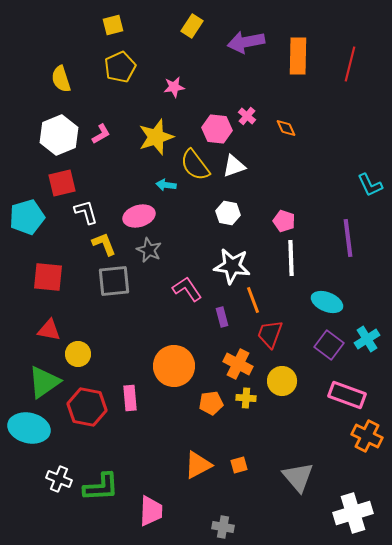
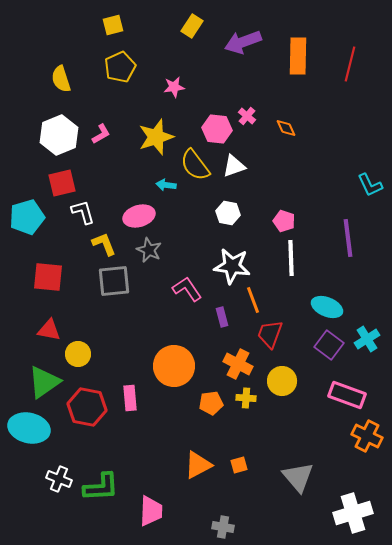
purple arrow at (246, 42): moved 3 px left; rotated 9 degrees counterclockwise
white L-shape at (86, 212): moved 3 px left
cyan ellipse at (327, 302): moved 5 px down
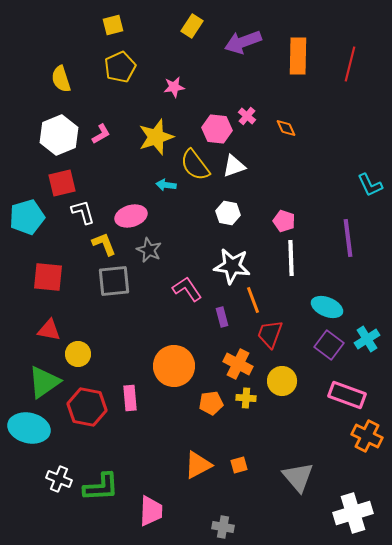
pink ellipse at (139, 216): moved 8 px left
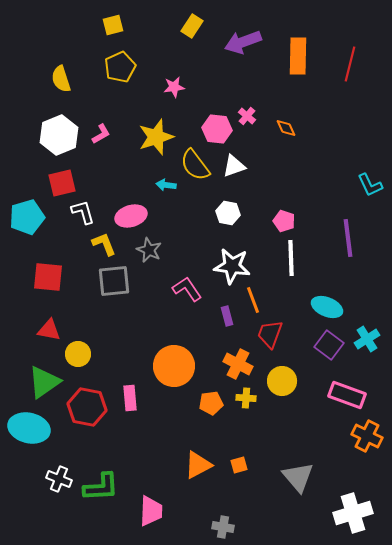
purple rectangle at (222, 317): moved 5 px right, 1 px up
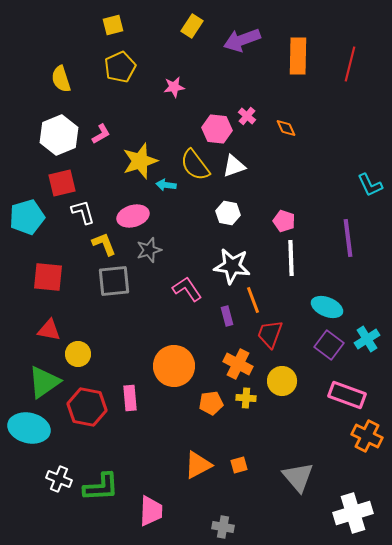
purple arrow at (243, 42): moved 1 px left, 2 px up
yellow star at (156, 137): moved 16 px left, 24 px down
pink ellipse at (131, 216): moved 2 px right
gray star at (149, 250): rotated 30 degrees clockwise
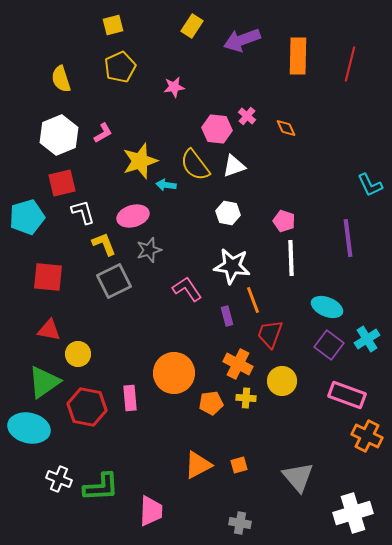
pink L-shape at (101, 134): moved 2 px right, 1 px up
gray square at (114, 281): rotated 20 degrees counterclockwise
orange circle at (174, 366): moved 7 px down
gray cross at (223, 527): moved 17 px right, 4 px up
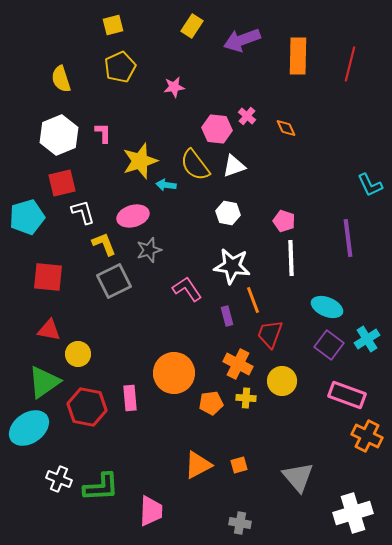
pink L-shape at (103, 133): rotated 60 degrees counterclockwise
cyan ellipse at (29, 428): rotated 48 degrees counterclockwise
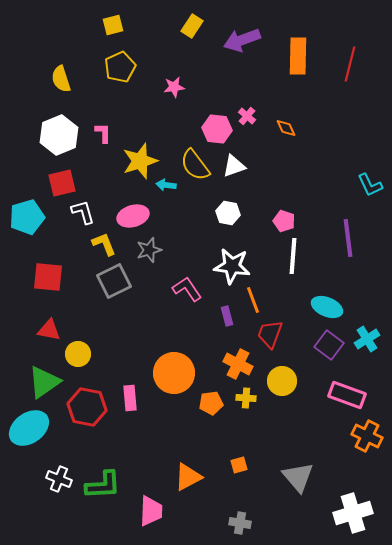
white line at (291, 258): moved 2 px right, 2 px up; rotated 6 degrees clockwise
orange triangle at (198, 465): moved 10 px left, 12 px down
green L-shape at (101, 487): moved 2 px right, 2 px up
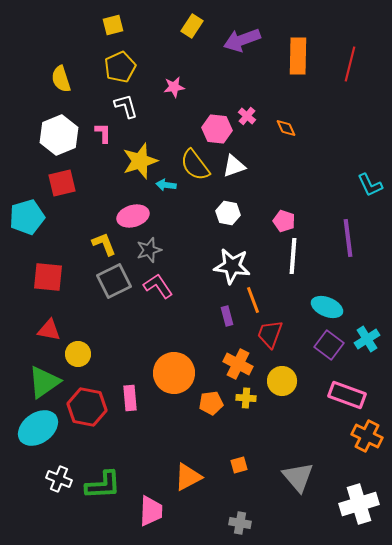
white L-shape at (83, 212): moved 43 px right, 106 px up
pink L-shape at (187, 289): moved 29 px left, 3 px up
cyan ellipse at (29, 428): moved 9 px right
white cross at (353, 513): moved 6 px right, 9 px up
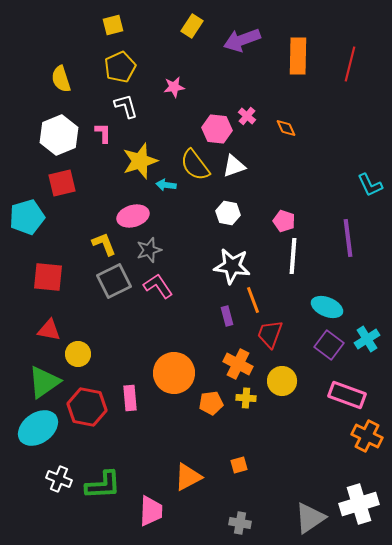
gray triangle at (298, 477): moved 12 px right, 41 px down; rotated 36 degrees clockwise
